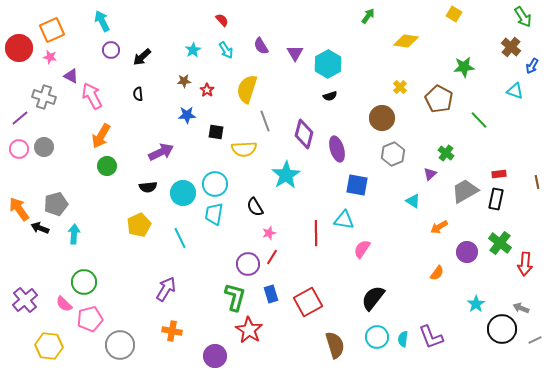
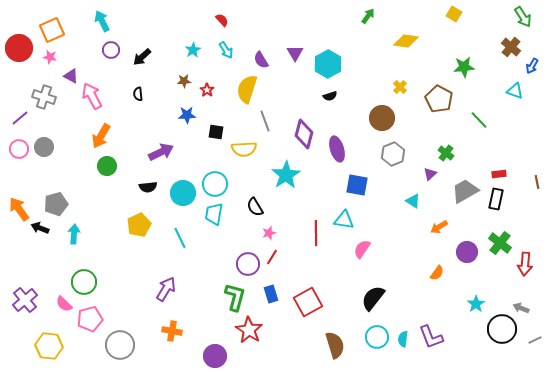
purple semicircle at (261, 46): moved 14 px down
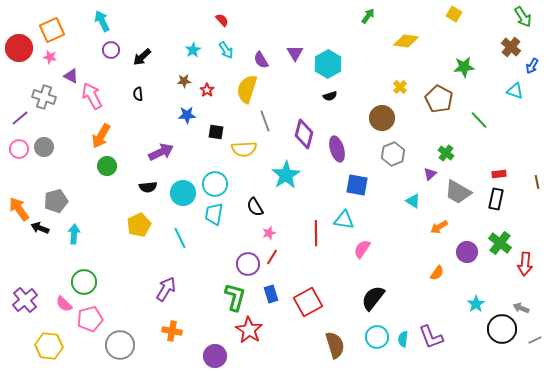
gray trapezoid at (465, 191): moved 7 px left, 1 px down; rotated 120 degrees counterclockwise
gray pentagon at (56, 204): moved 3 px up
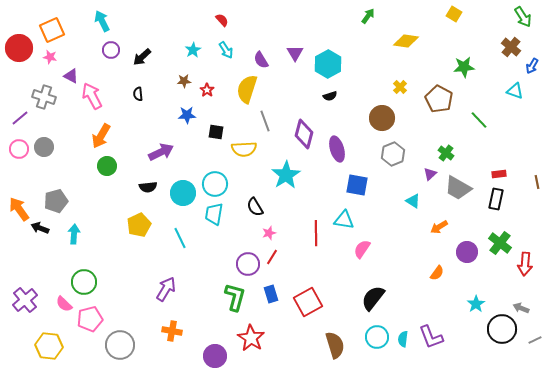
gray trapezoid at (458, 192): moved 4 px up
red star at (249, 330): moved 2 px right, 8 px down
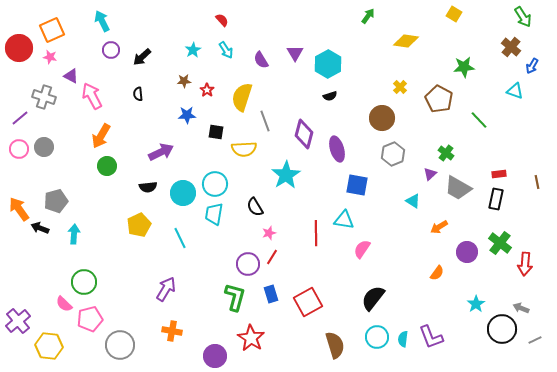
yellow semicircle at (247, 89): moved 5 px left, 8 px down
purple cross at (25, 300): moved 7 px left, 21 px down
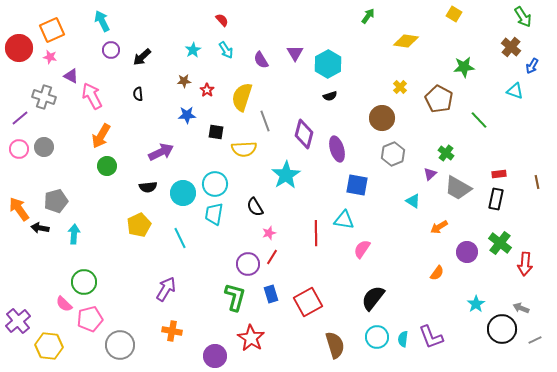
black arrow at (40, 228): rotated 12 degrees counterclockwise
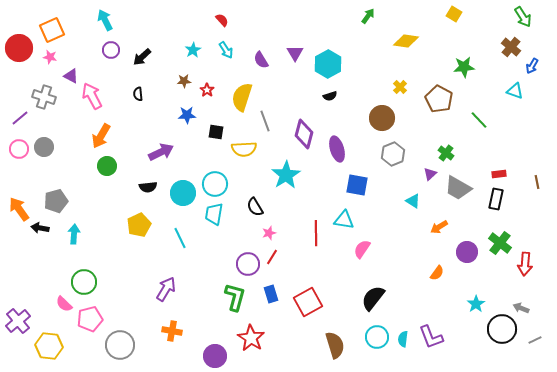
cyan arrow at (102, 21): moved 3 px right, 1 px up
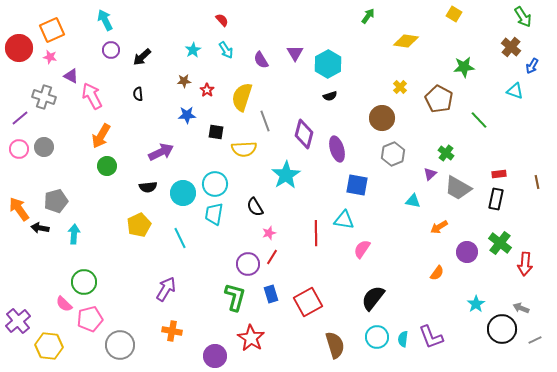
cyan triangle at (413, 201): rotated 21 degrees counterclockwise
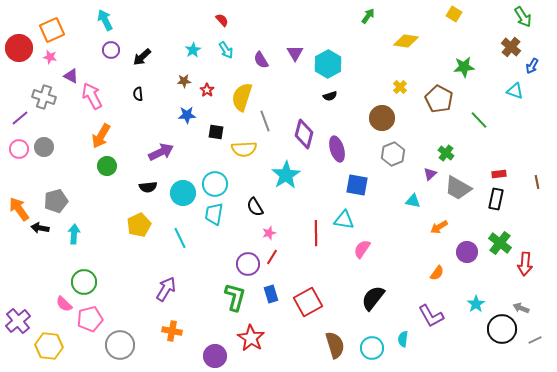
cyan circle at (377, 337): moved 5 px left, 11 px down
purple L-shape at (431, 337): moved 21 px up; rotated 8 degrees counterclockwise
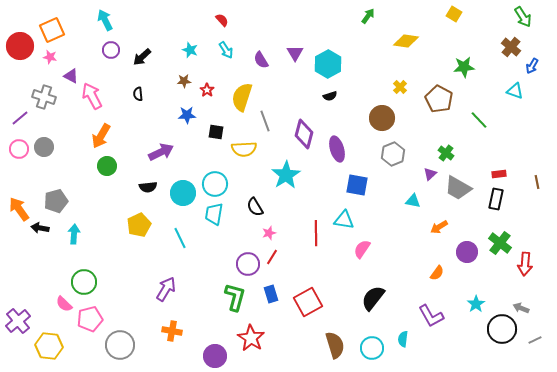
red circle at (19, 48): moved 1 px right, 2 px up
cyan star at (193, 50): moved 3 px left; rotated 21 degrees counterclockwise
